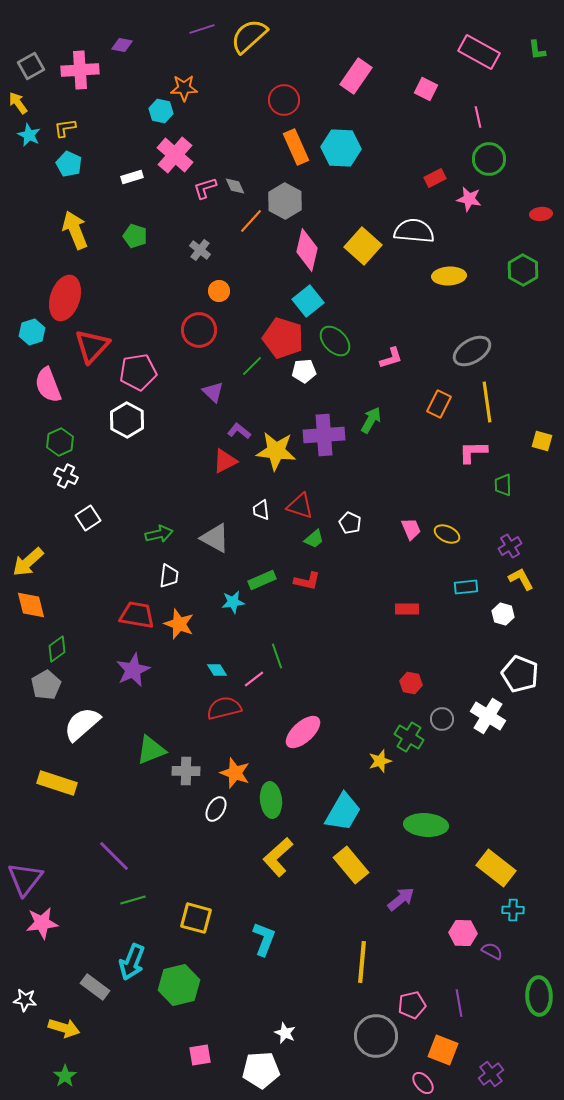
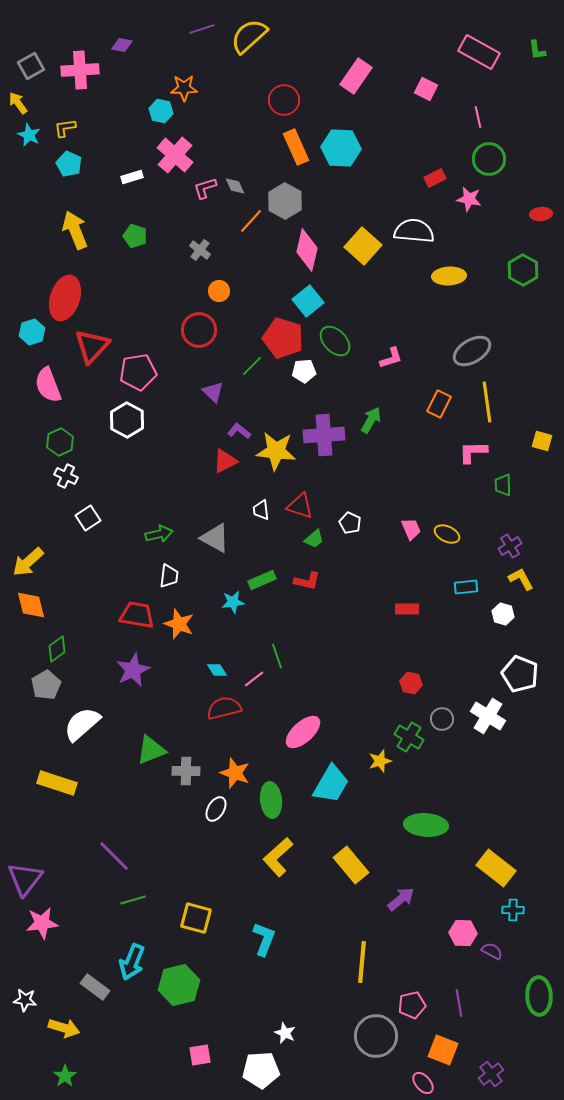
cyan trapezoid at (343, 812): moved 12 px left, 28 px up
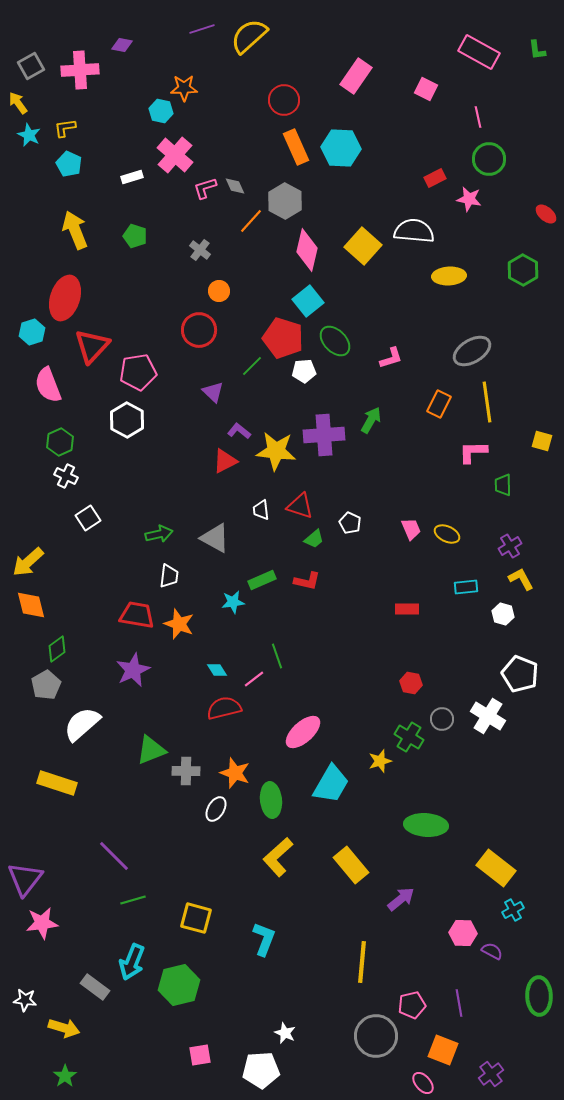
red ellipse at (541, 214): moved 5 px right; rotated 45 degrees clockwise
cyan cross at (513, 910): rotated 30 degrees counterclockwise
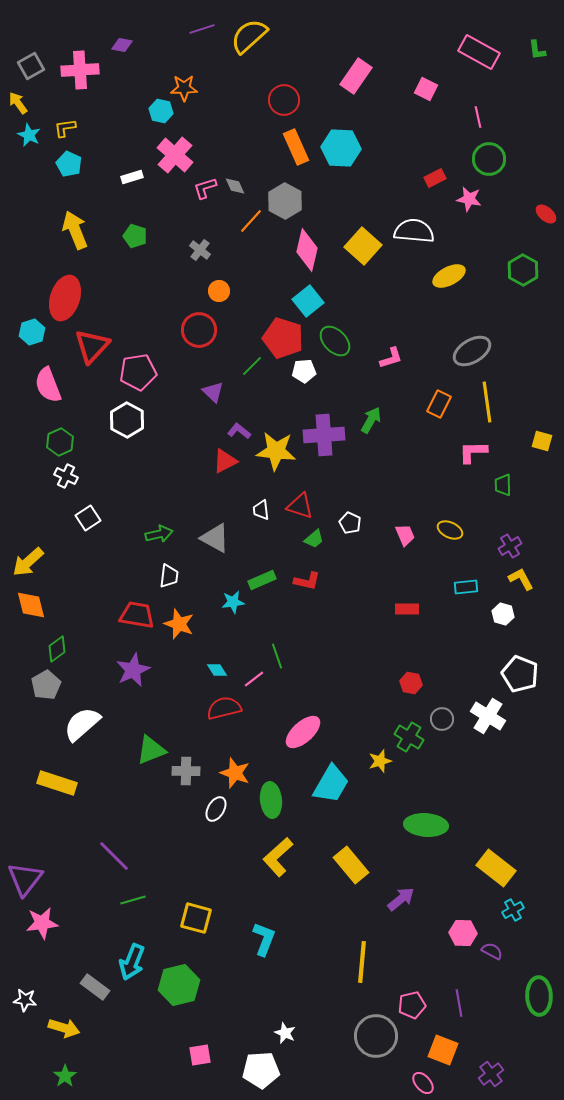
yellow ellipse at (449, 276): rotated 24 degrees counterclockwise
pink trapezoid at (411, 529): moved 6 px left, 6 px down
yellow ellipse at (447, 534): moved 3 px right, 4 px up
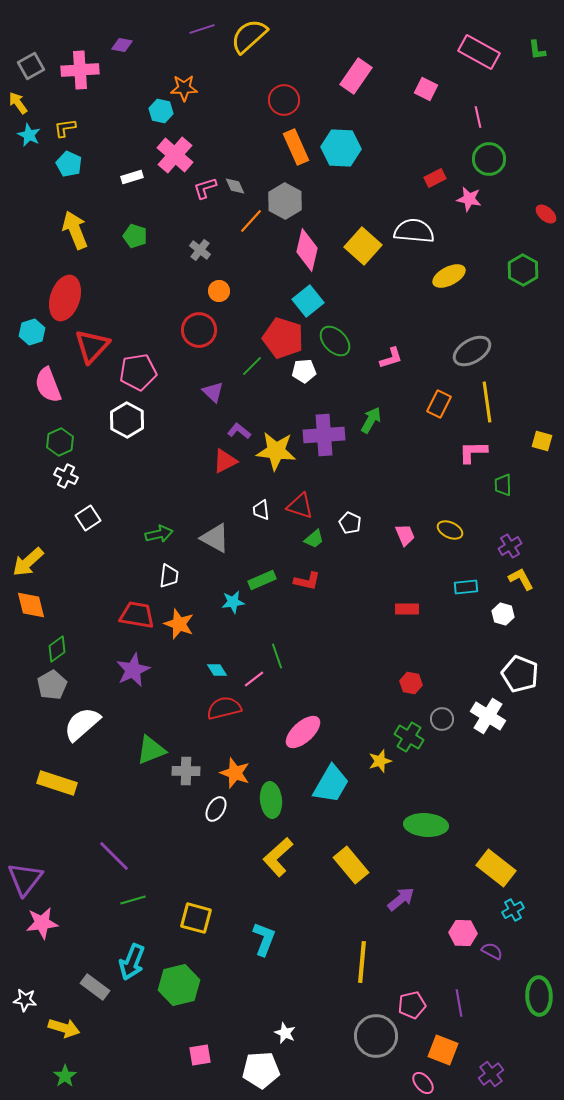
gray pentagon at (46, 685): moved 6 px right
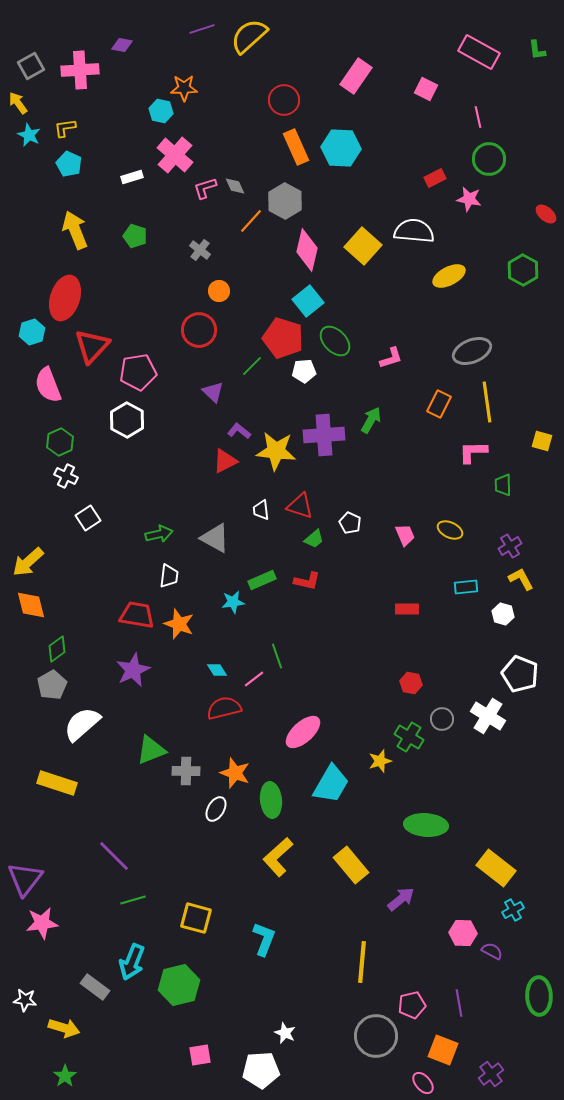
gray ellipse at (472, 351): rotated 9 degrees clockwise
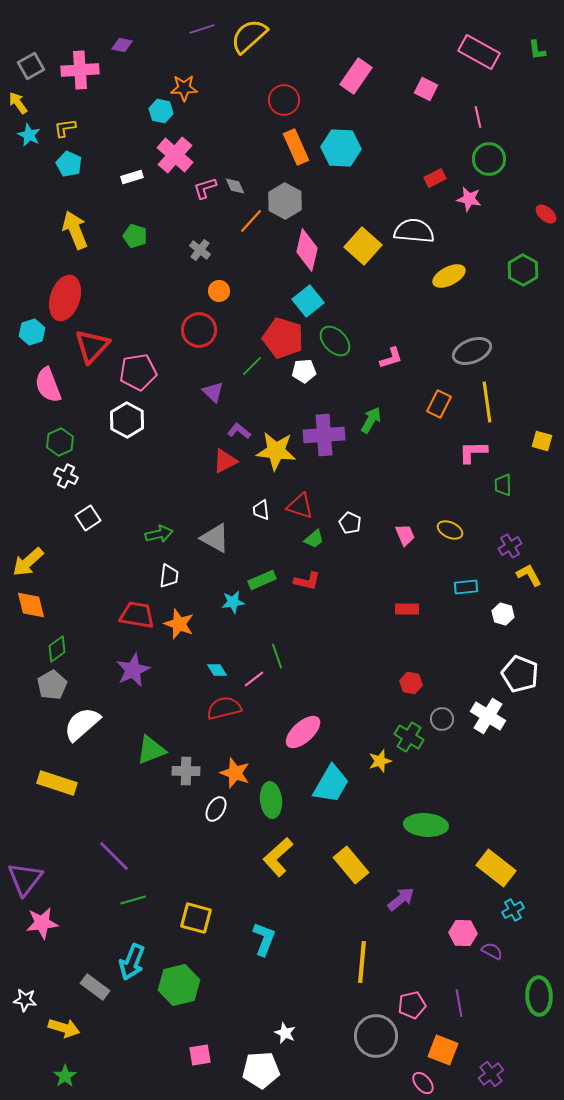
yellow L-shape at (521, 579): moved 8 px right, 4 px up
